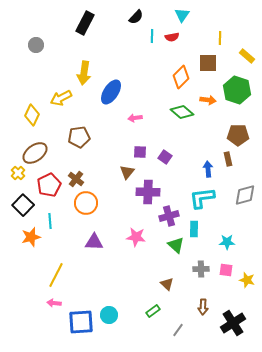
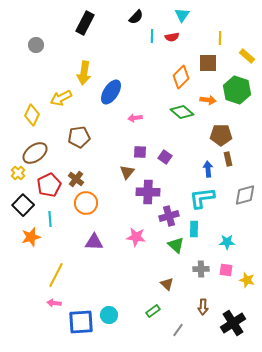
brown pentagon at (238, 135): moved 17 px left
cyan line at (50, 221): moved 2 px up
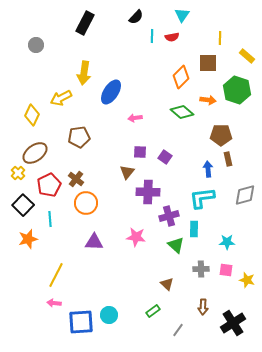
orange star at (31, 237): moved 3 px left, 2 px down
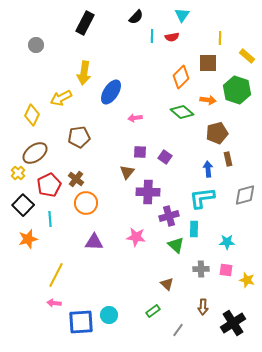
brown pentagon at (221, 135): moved 4 px left, 2 px up; rotated 15 degrees counterclockwise
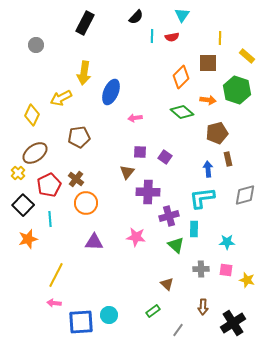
blue ellipse at (111, 92): rotated 10 degrees counterclockwise
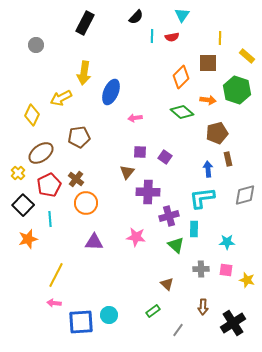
brown ellipse at (35, 153): moved 6 px right
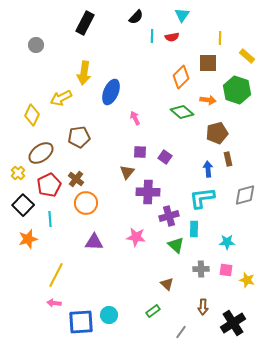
pink arrow at (135, 118): rotated 72 degrees clockwise
gray line at (178, 330): moved 3 px right, 2 px down
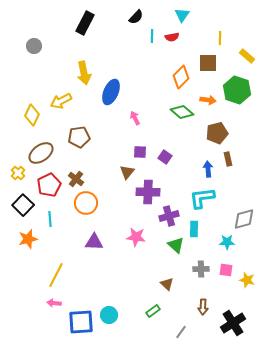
gray circle at (36, 45): moved 2 px left, 1 px down
yellow arrow at (84, 73): rotated 20 degrees counterclockwise
yellow arrow at (61, 98): moved 3 px down
gray diamond at (245, 195): moved 1 px left, 24 px down
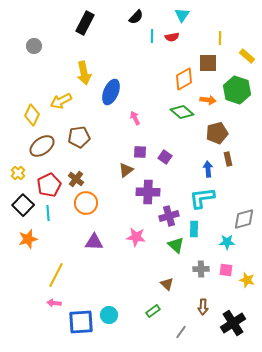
orange diamond at (181, 77): moved 3 px right, 2 px down; rotated 15 degrees clockwise
brown ellipse at (41, 153): moved 1 px right, 7 px up
brown triangle at (127, 172): moved 1 px left, 2 px up; rotated 14 degrees clockwise
cyan line at (50, 219): moved 2 px left, 6 px up
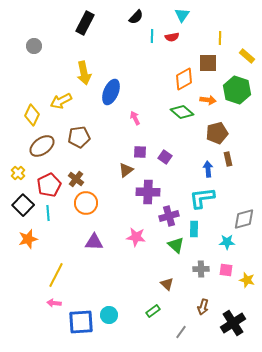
brown arrow at (203, 307): rotated 14 degrees clockwise
